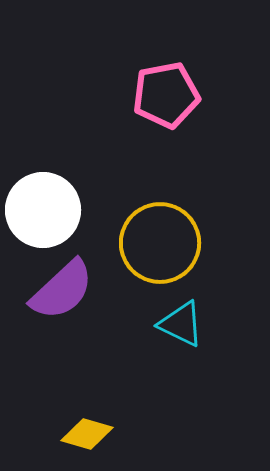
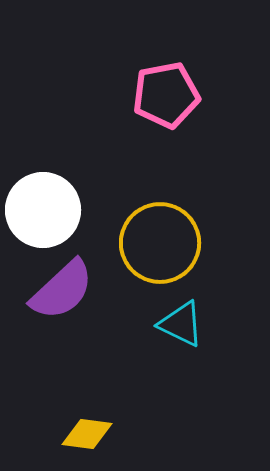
yellow diamond: rotated 9 degrees counterclockwise
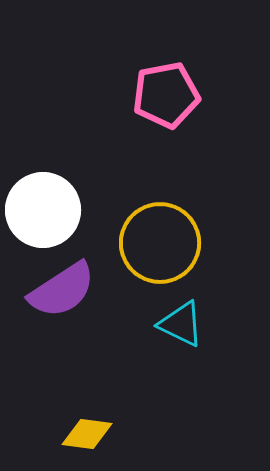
purple semicircle: rotated 10 degrees clockwise
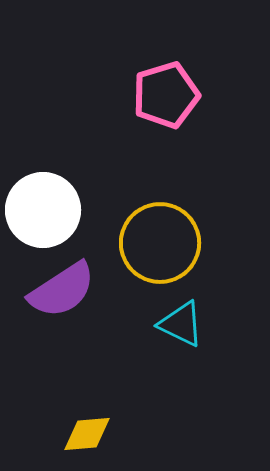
pink pentagon: rotated 6 degrees counterclockwise
yellow diamond: rotated 12 degrees counterclockwise
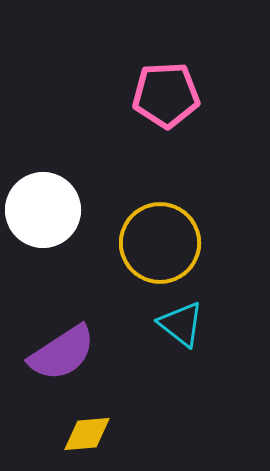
pink pentagon: rotated 14 degrees clockwise
purple semicircle: moved 63 px down
cyan triangle: rotated 12 degrees clockwise
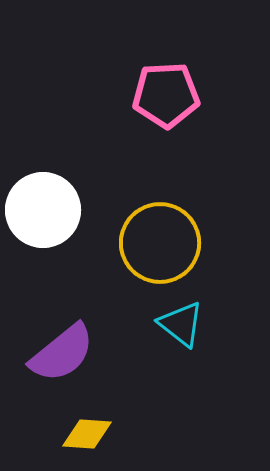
purple semicircle: rotated 6 degrees counterclockwise
yellow diamond: rotated 9 degrees clockwise
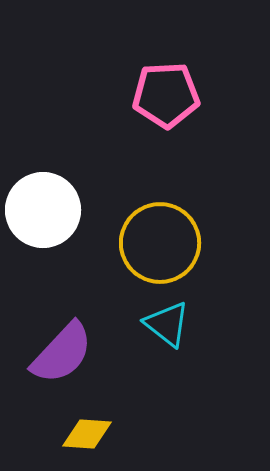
cyan triangle: moved 14 px left
purple semicircle: rotated 8 degrees counterclockwise
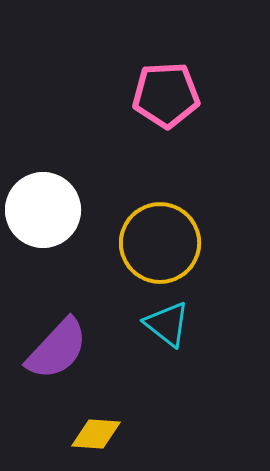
purple semicircle: moved 5 px left, 4 px up
yellow diamond: moved 9 px right
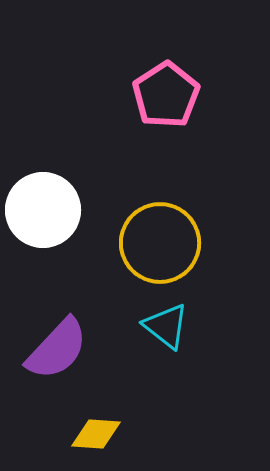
pink pentagon: rotated 30 degrees counterclockwise
cyan triangle: moved 1 px left, 2 px down
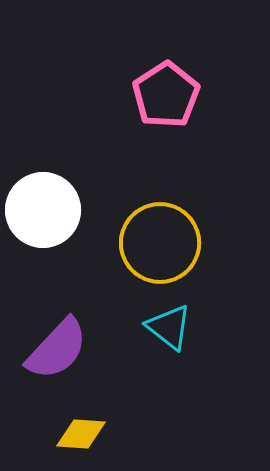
cyan triangle: moved 3 px right, 1 px down
yellow diamond: moved 15 px left
